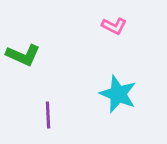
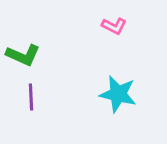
cyan star: rotated 9 degrees counterclockwise
purple line: moved 17 px left, 18 px up
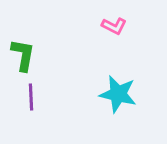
green L-shape: rotated 104 degrees counterclockwise
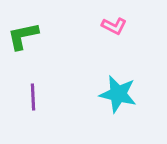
green L-shape: moved 19 px up; rotated 112 degrees counterclockwise
purple line: moved 2 px right
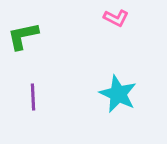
pink L-shape: moved 2 px right, 8 px up
cyan star: rotated 12 degrees clockwise
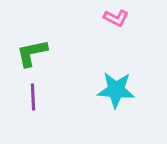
green L-shape: moved 9 px right, 17 px down
cyan star: moved 2 px left, 4 px up; rotated 21 degrees counterclockwise
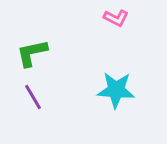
purple line: rotated 28 degrees counterclockwise
